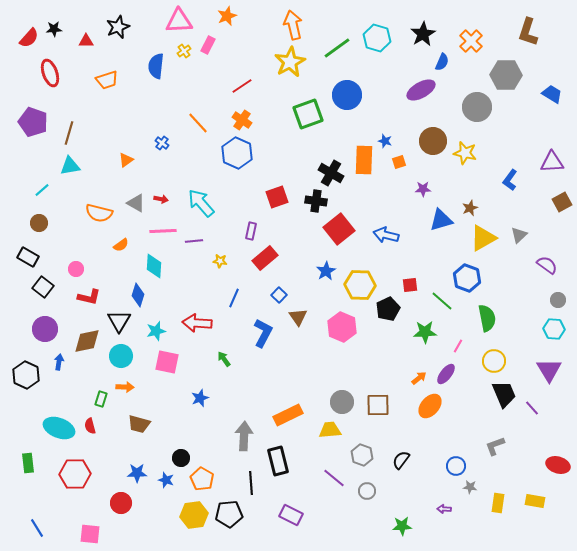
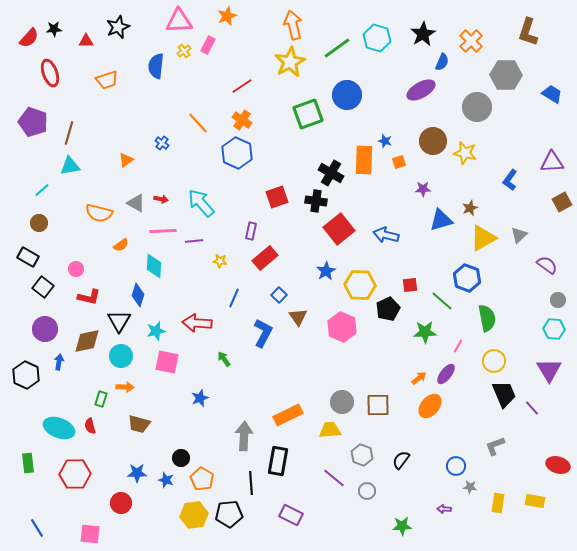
black rectangle at (278, 461): rotated 24 degrees clockwise
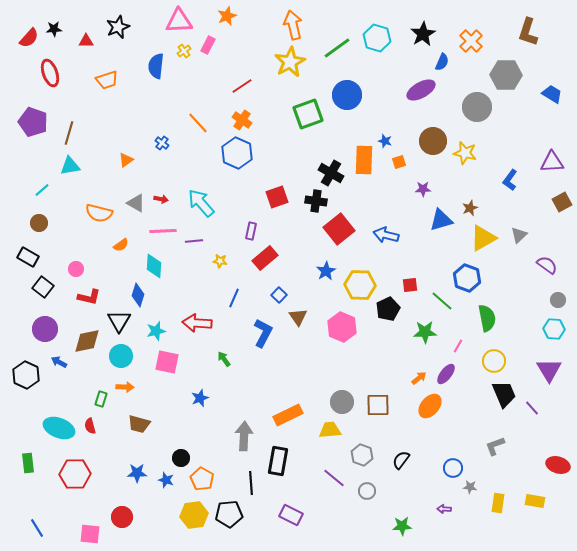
blue arrow at (59, 362): rotated 70 degrees counterclockwise
blue circle at (456, 466): moved 3 px left, 2 px down
red circle at (121, 503): moved 1 px right, 14 px down
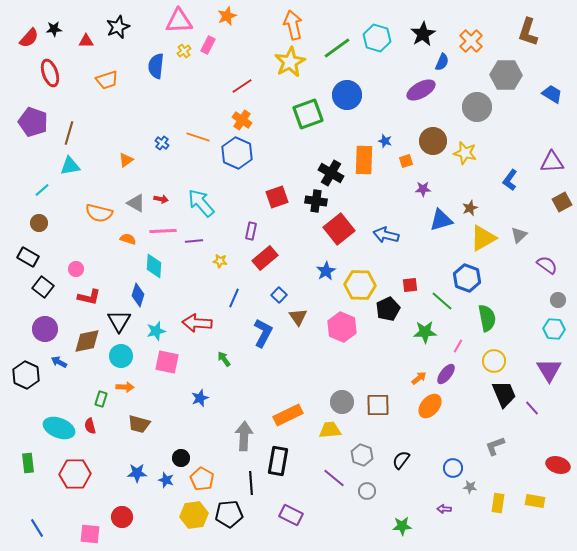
orange line at (198, 123): moved 14 px down; rotated 30 degrees counterclockwise
orange square at (399, 162): moved 7 px right, 1 px up
orange semicircle at (121, 245): moved 7 px right, 6 px up; rotated 126 degrees counterclockwise
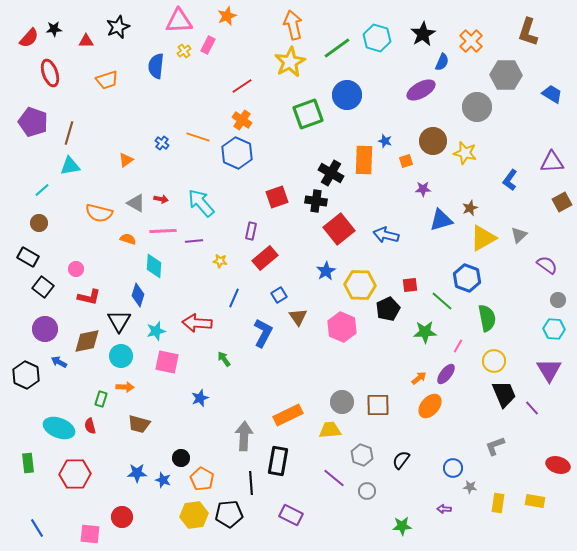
blue square at (279, 295): rotated 14 degrees clockwise
blue star at (166, 480): moved 3 px left
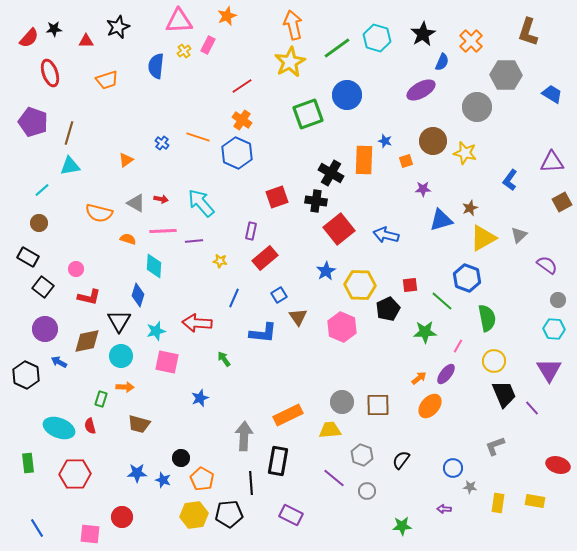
blue L-shape at (263, 333): rotated 68 degrees clockwise
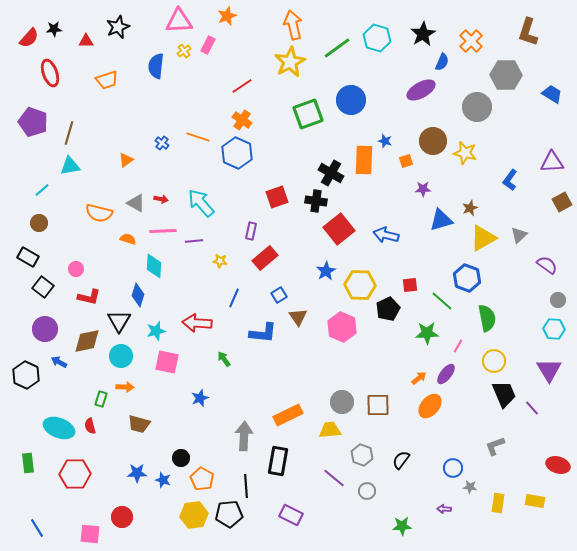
blue circle at (347, 95): moved 4 px right, 5 px down
green star at (425, 332): moved 2 px right, 1 px down
black line at (251, 483): moved 5 px left, 3 px down
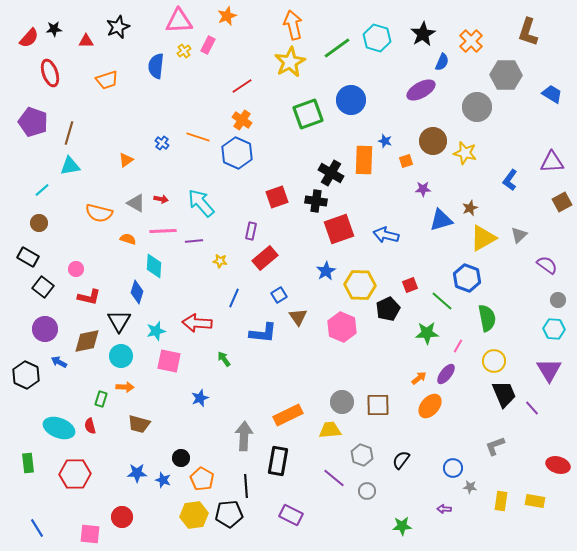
red square at (339, 229): rotated 20 degrees clockwise
red square at (410, 285): rotated 14 degrees counterclockwise
blue diamond at (138, 295): moved 1 px left, 3 px up
pink square at (167, 362): moved 2 px right, 1 px up
yellow rectangle at (498, 503): moved 3 px right, 2 px up
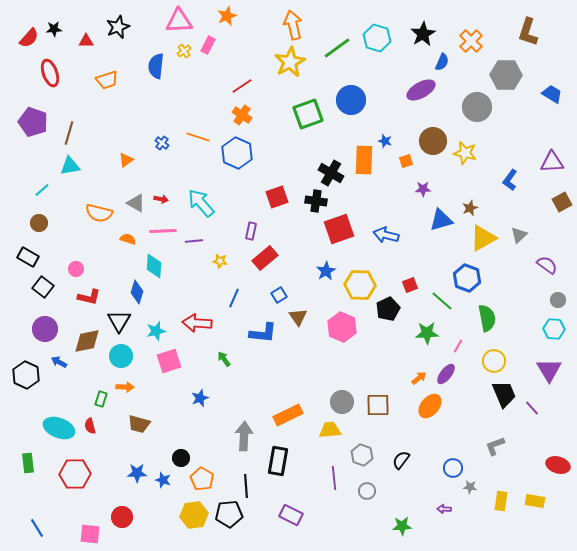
orange cross at (242, 120): moved 5 px up
pink square at (169, 361): rotated 30 degrees counterclockwise
purple line at (334, 478): rotated 45 degrees clockwise
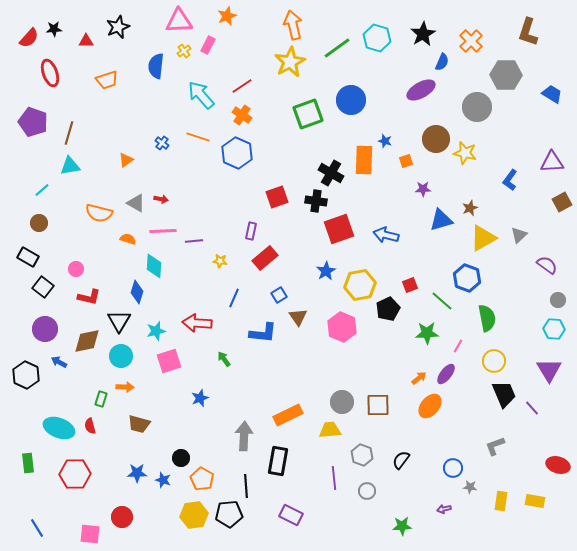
brown circle at (433, 141): moved 3 px right, 2 px up
cyan arrow at (201, 203): moved 108 px up
yellow hexagon at (360, 285): rotated 12 degrees counterclockwise
purple arrow at (444, 509): rotated 16 degrees counterclockwise
